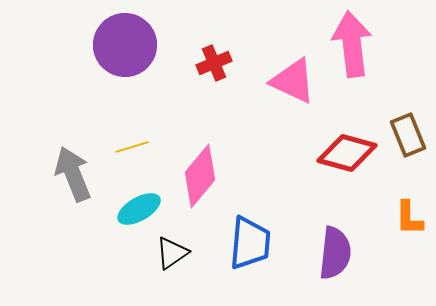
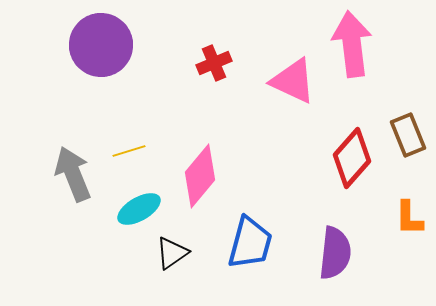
purple circle: moved 24 px left
yellow line: moved 3 px left, 4 px down
red diamond: moved 5 px right, 5 px down; rotated 64 degrees counterclockwise
blue trapezoid: rotated 10 degrees clockwise
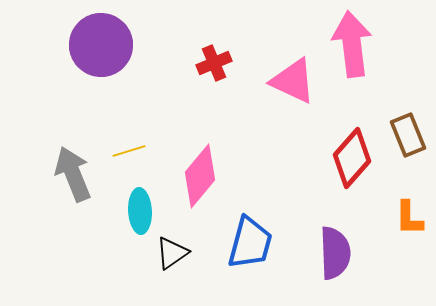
cyan ellipse: moved 1 px right, 2 px down; rotated 63 degrees counterclockwise
purple semicircle: rotated 8 degrees counterclockwise
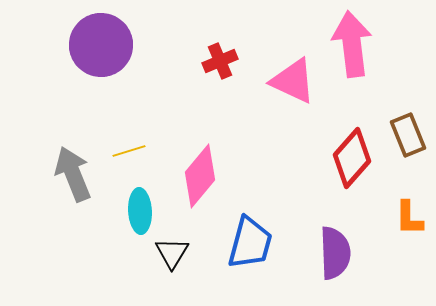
red cross: moved 6 px right, 2 px up
black triangle: rotated 24 degrees counterclockwise
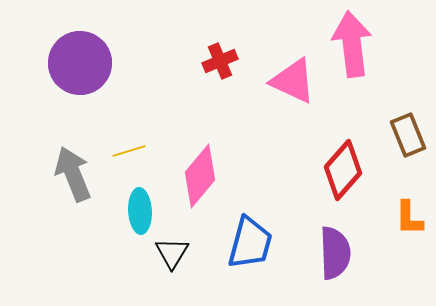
purple circle: moved 21 px left, 18 px down
red diamond: moved 9 px left, 12 px down
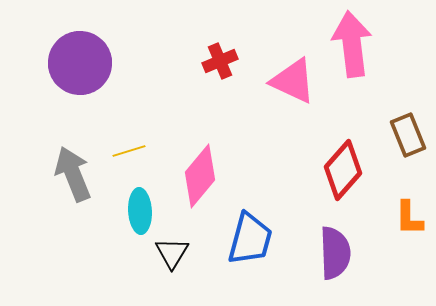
blue trapezoid: moved 4 px up
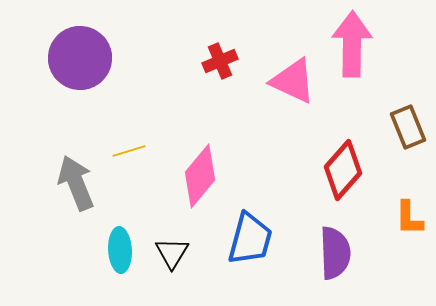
pink arrow: rotated 8 degrees clockwise
purple circle: moved 5 px up
brown rectangle: moved 8 px up
gray arrow: moved 3 px right, 9 px down
cyan ellipse: moved 20 px left, 39 px down
